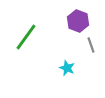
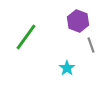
cyan star: rotated 14 degrees clockwise
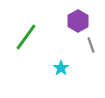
purple hexagon: rotated 10 degrees clockwise
cyan star: moved 6 px left
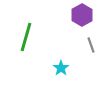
purple hexagon: moved 4 px right, 6 px up
green line: rotated 20 degrees counterclockwise
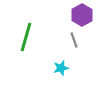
gray line: moved 17 px left, 5 px up
cyan star: rotated 21 degrees clockwise
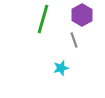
green line: moved 17 px right, 18 px up
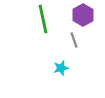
purple hexagon: moved 1 px right
green line: rotated 28 degrees counterclockwise
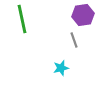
purple hexagon: rotated 20 degrees clockwise
green line: moved 21 px left
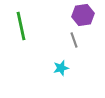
green line: moved 1 px left, 7 px down
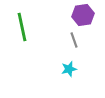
green line: moved 1 px right, 1 px down
cyan star: moved 8 px right, 1 px down
